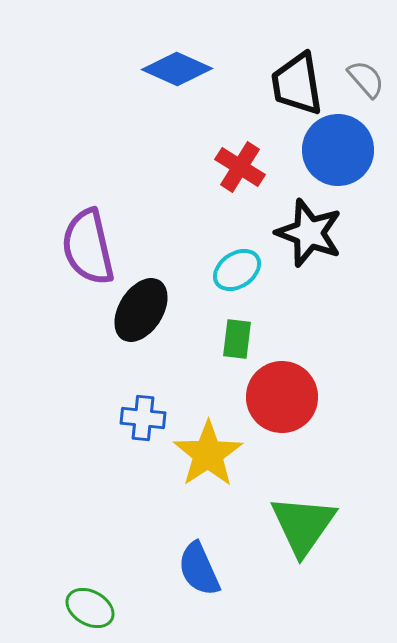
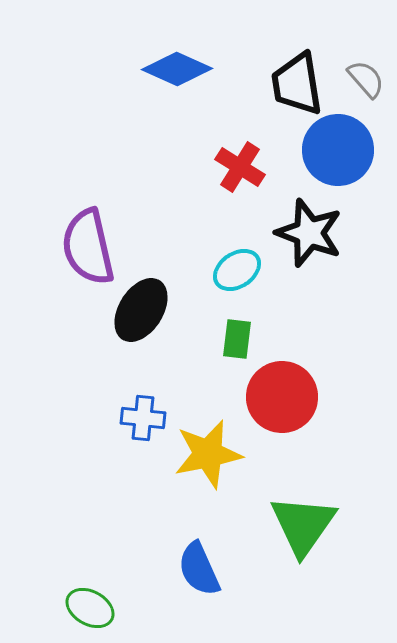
yellow star: rotated 22 degrees clockwise
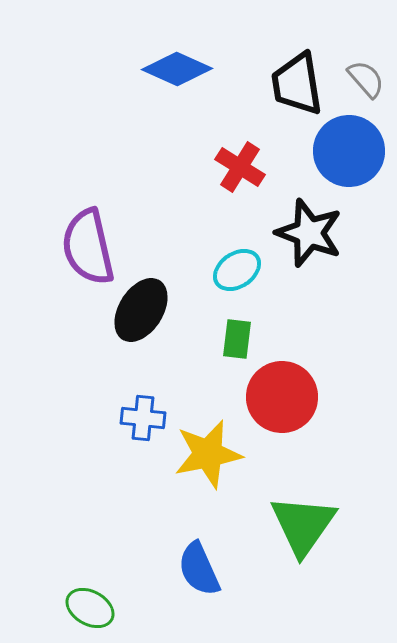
blue circle: moved 11 px right, 1 px down
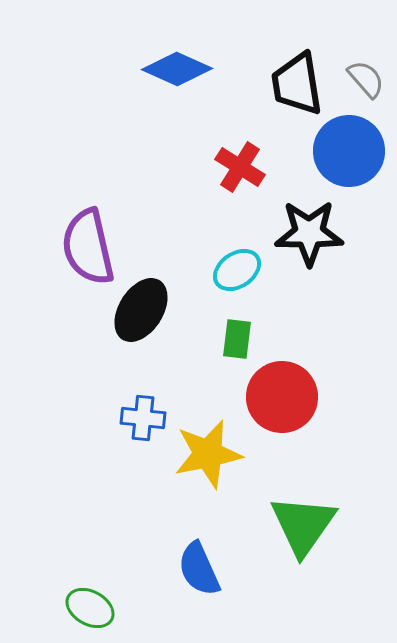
black star: rotated 20 degrees counterclockwise
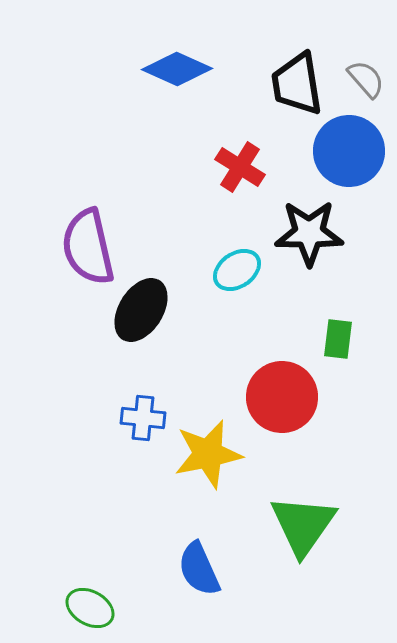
green rectangle: moved 101 px right
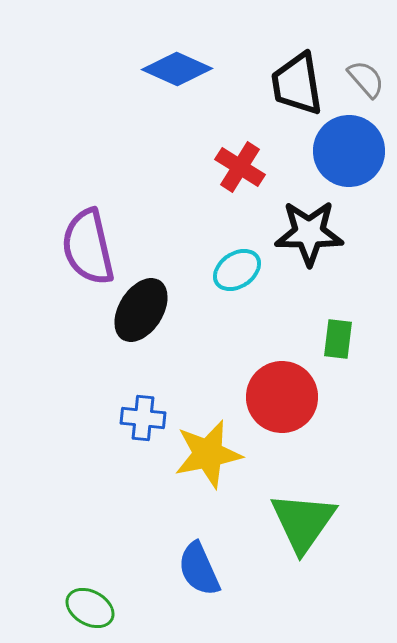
green triangle: moved 3 px up
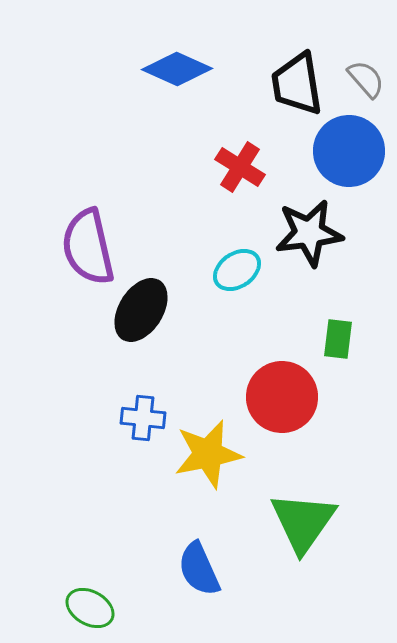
black star: rotated 8 degrees counterclockwise
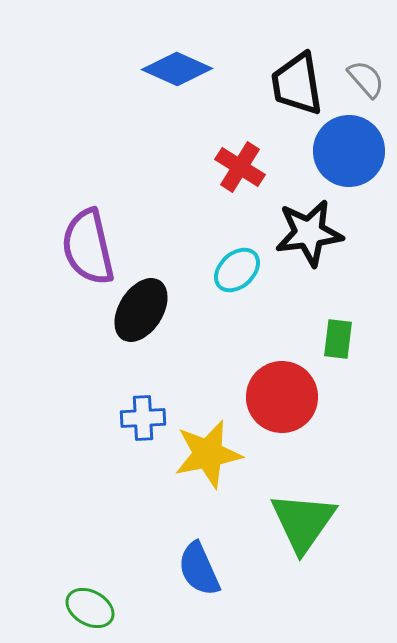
cyan ellipse: rotated 9 degrees counterclockwise
blue cross: rotated 9 degrees counterclockwise
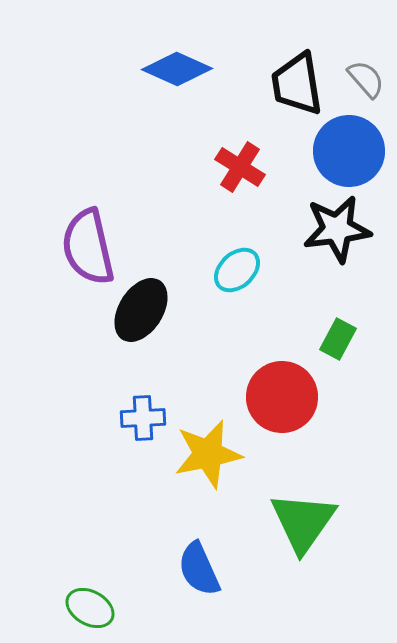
black star: moved 28 px right, 4 px up
green rectangle: rotated 21 degrees clockwise
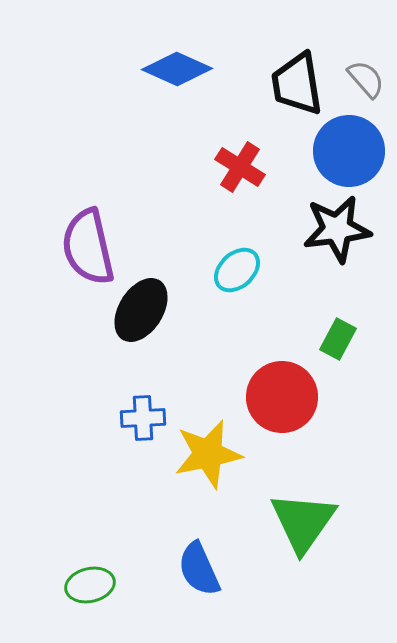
green ellipse: moved 23 px up; rotated 42 degrees counterclockwise
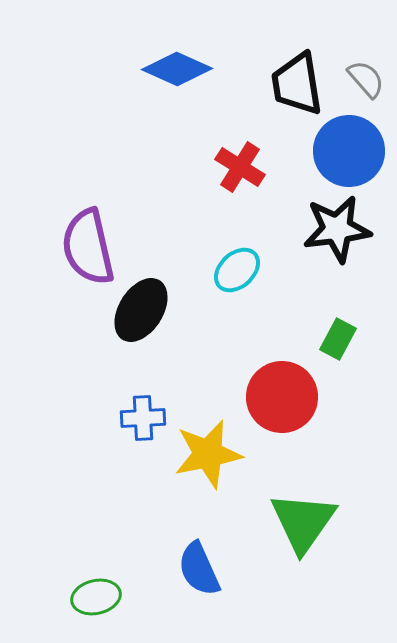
green ellipse: moved 6 px right, 12 px down
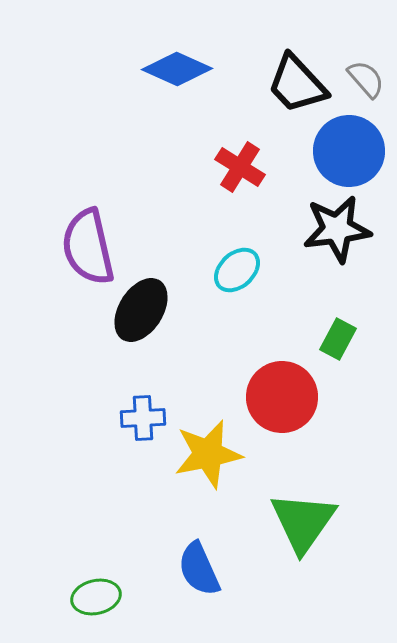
black trapezoid: rotated 34 degrees counterclockwise
